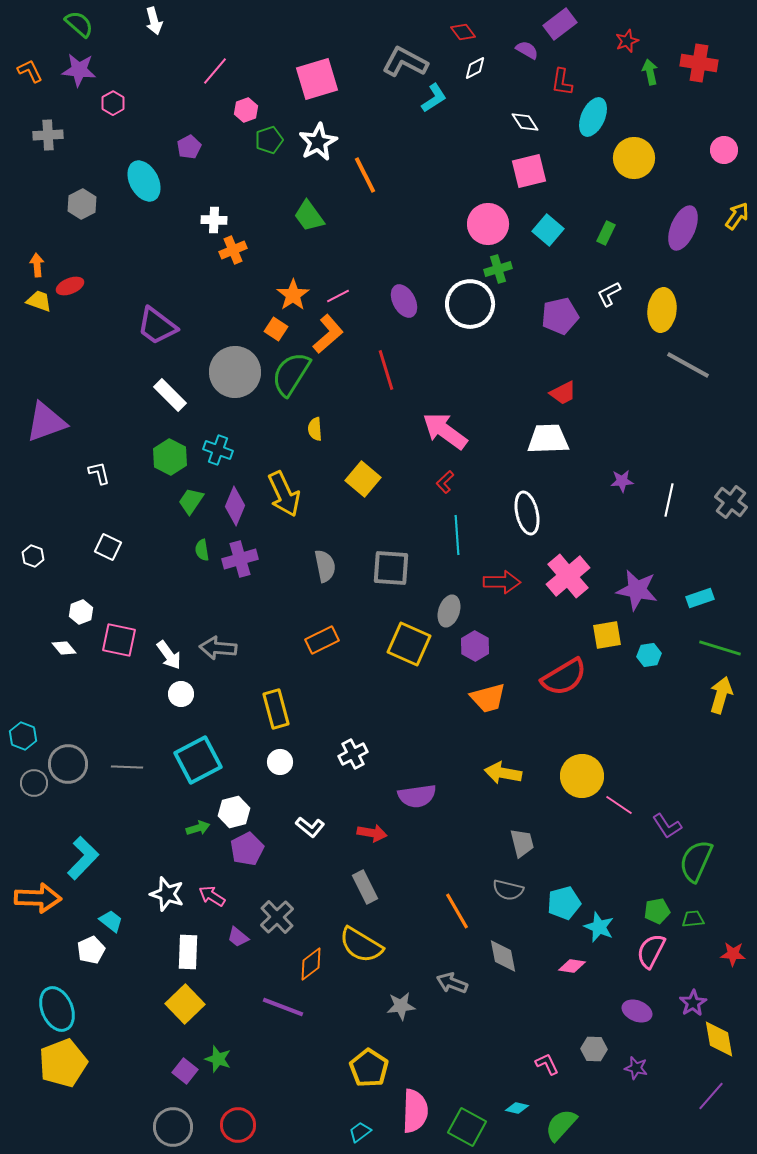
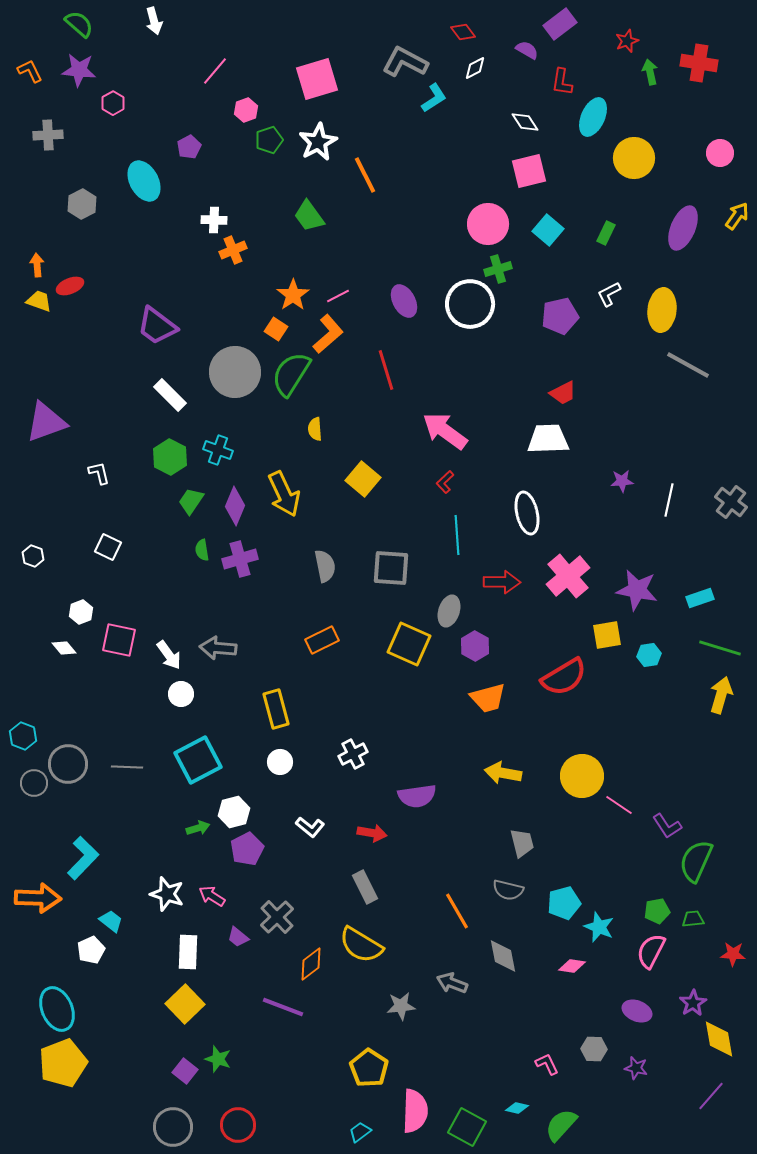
pink circle at (724, 150): moved 4 px left, 3 px down
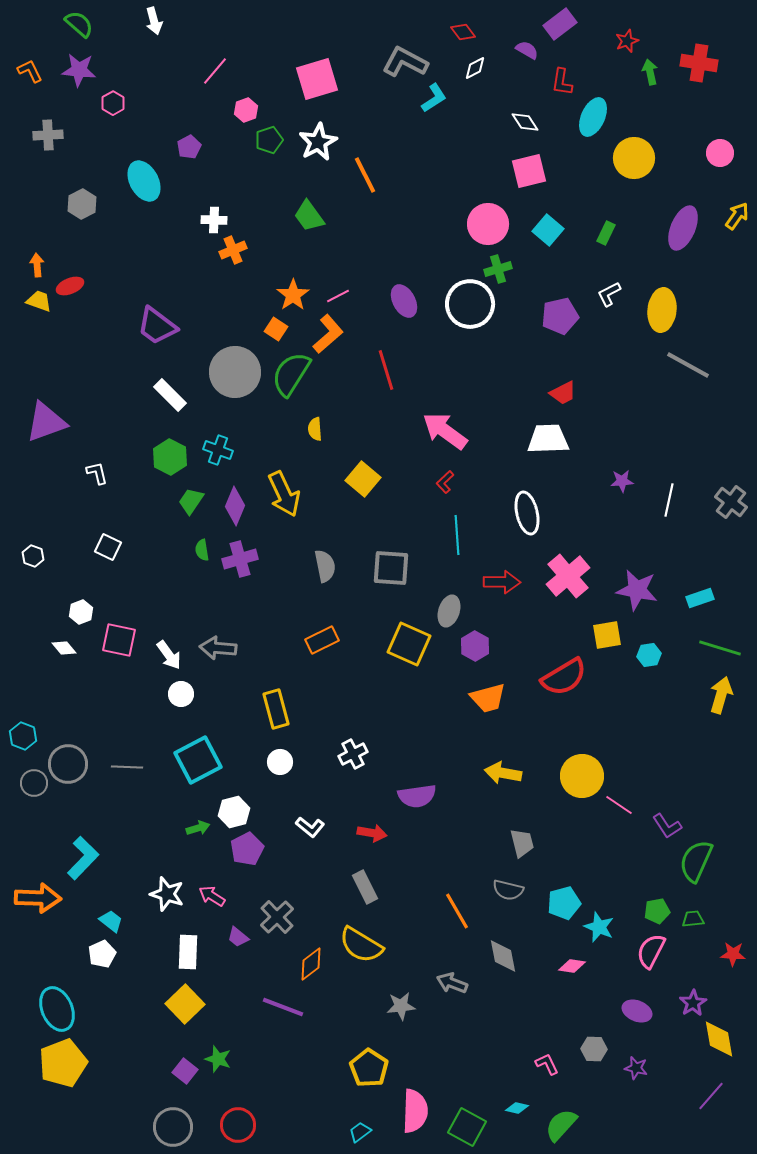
white L-shape at (99, 473): moved 2 px left
white pentagon at (91, 950): moved 11 px right, 4 px down
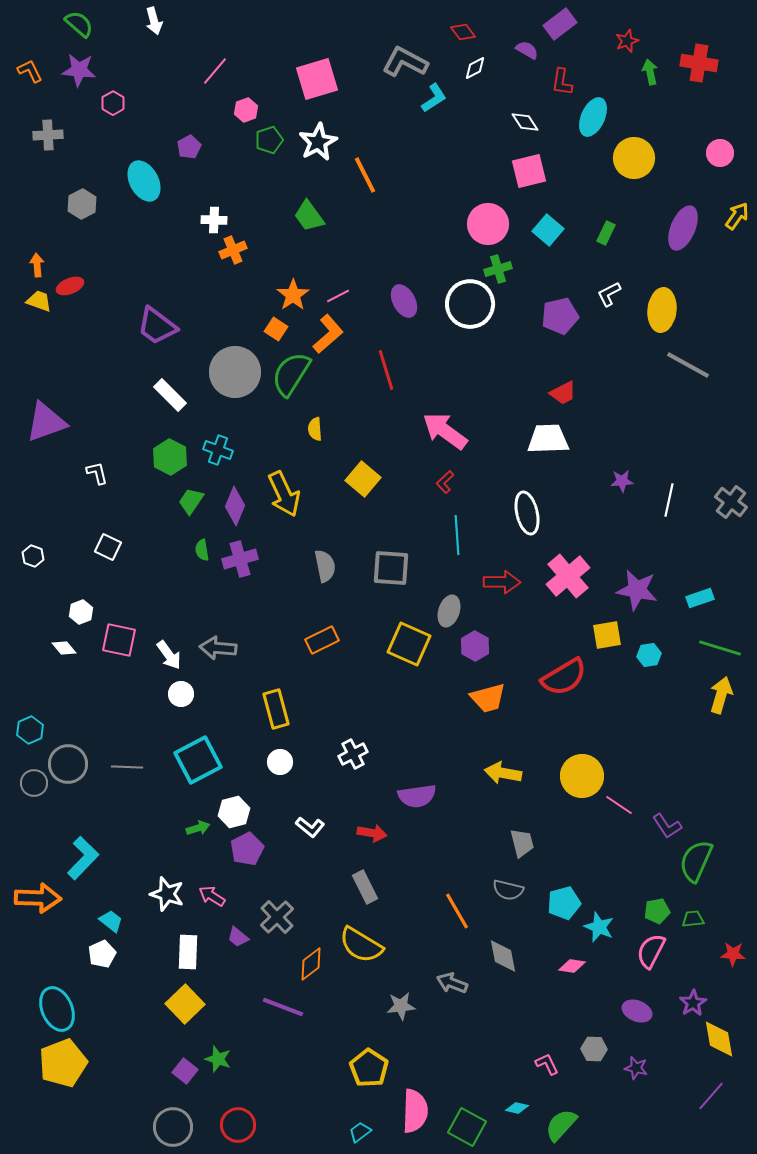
cyan hexagon at (23, 736): moved 7 px right, 6 px up; rotated 16 degrees clockwise
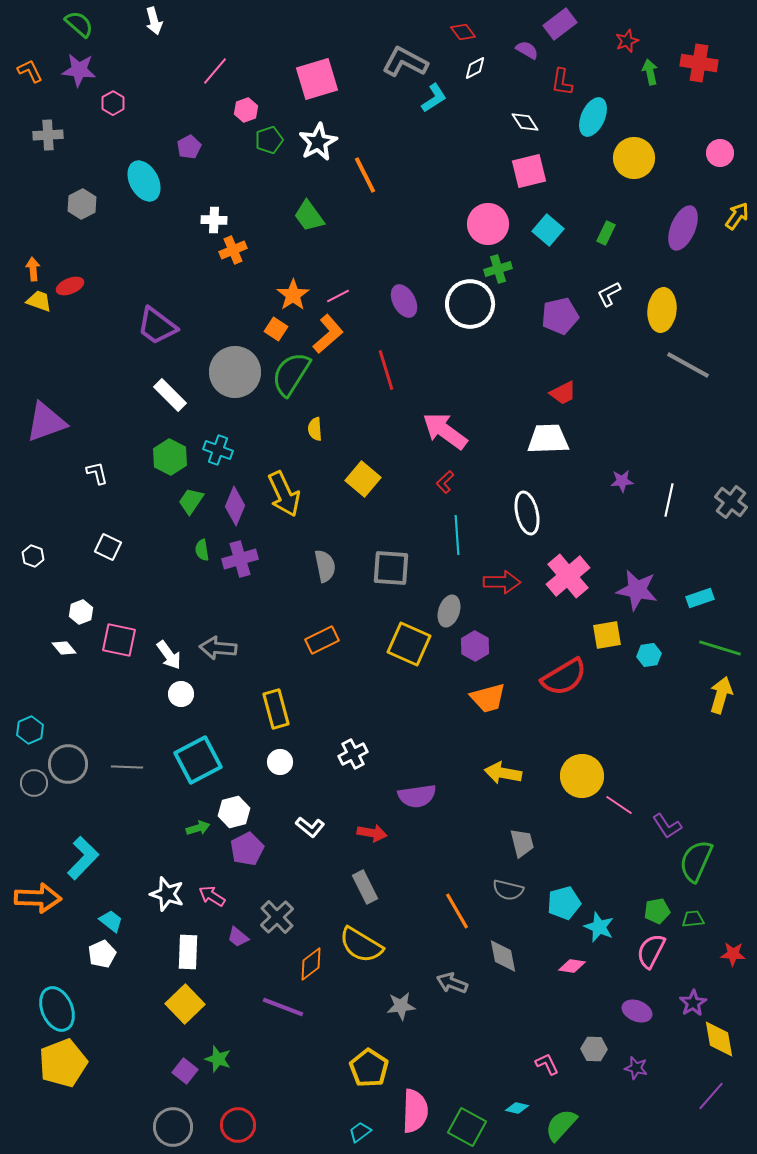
orange arrow at (37, 265): moved 4 px left, 4 px down
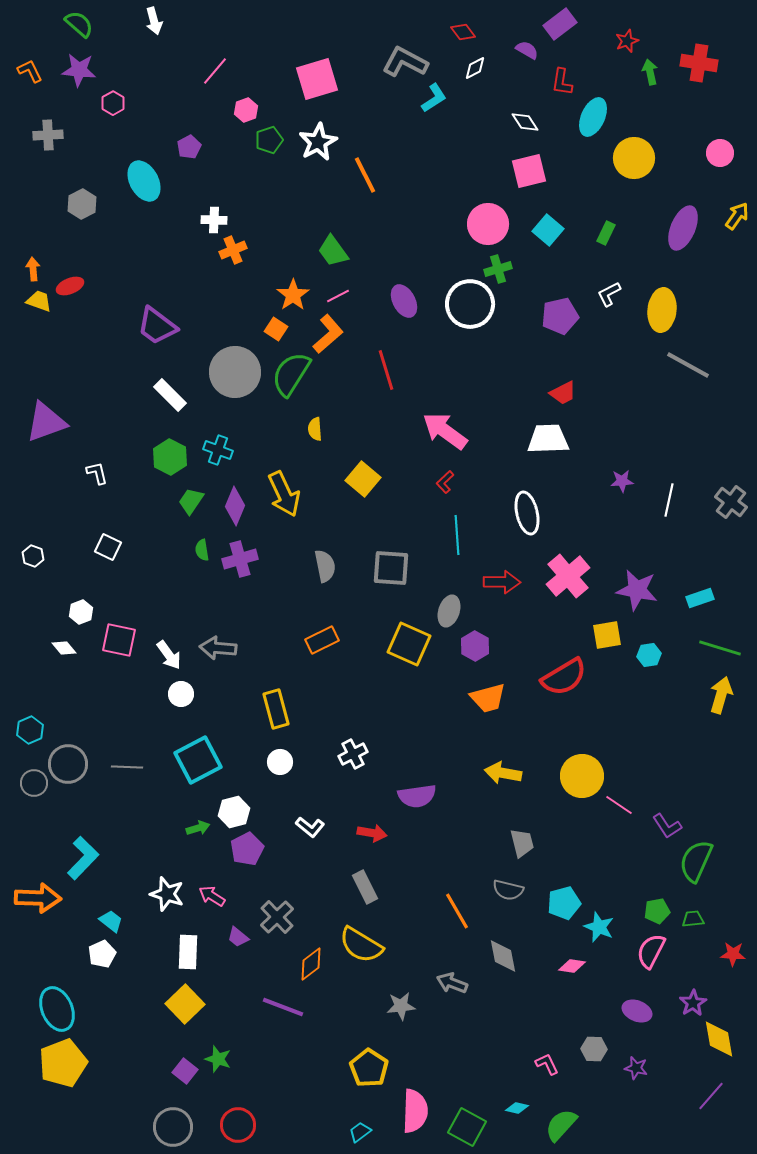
green trapezoid at (309, 216): moved 24 px right, 35 px down
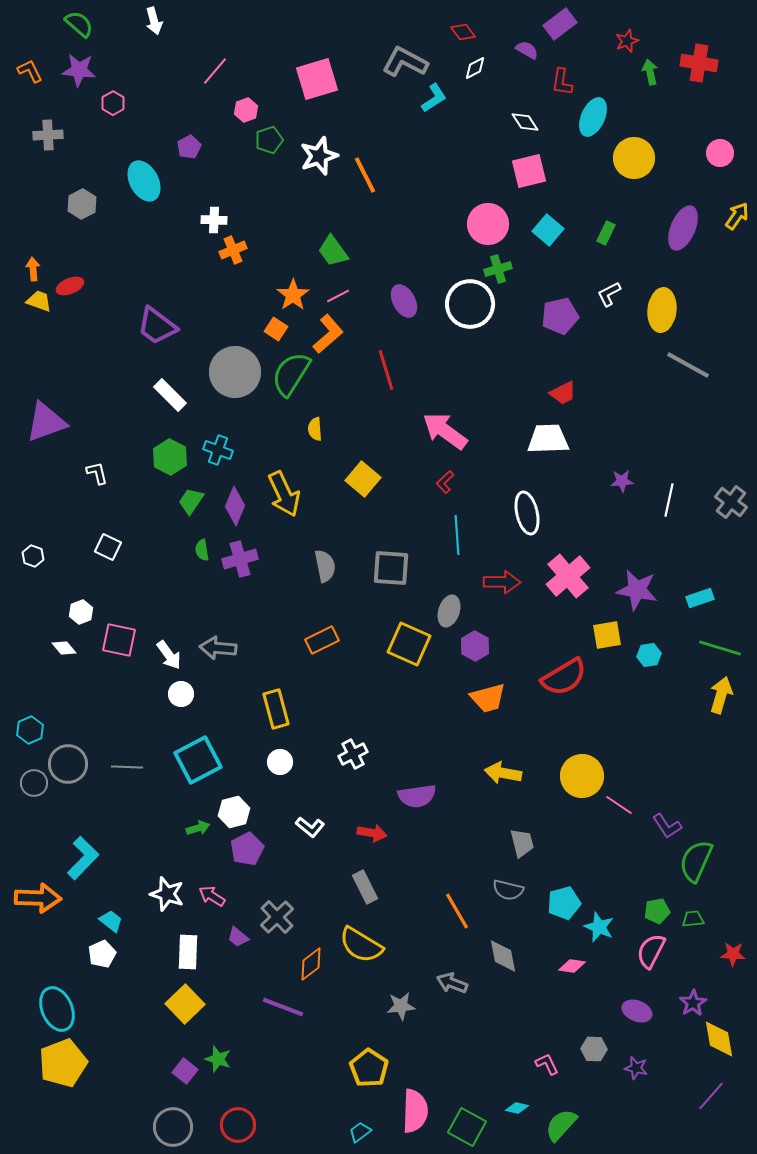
white star at (318, 142): moved 1 px right, 14 px down; rotated 9 degrees clockwise
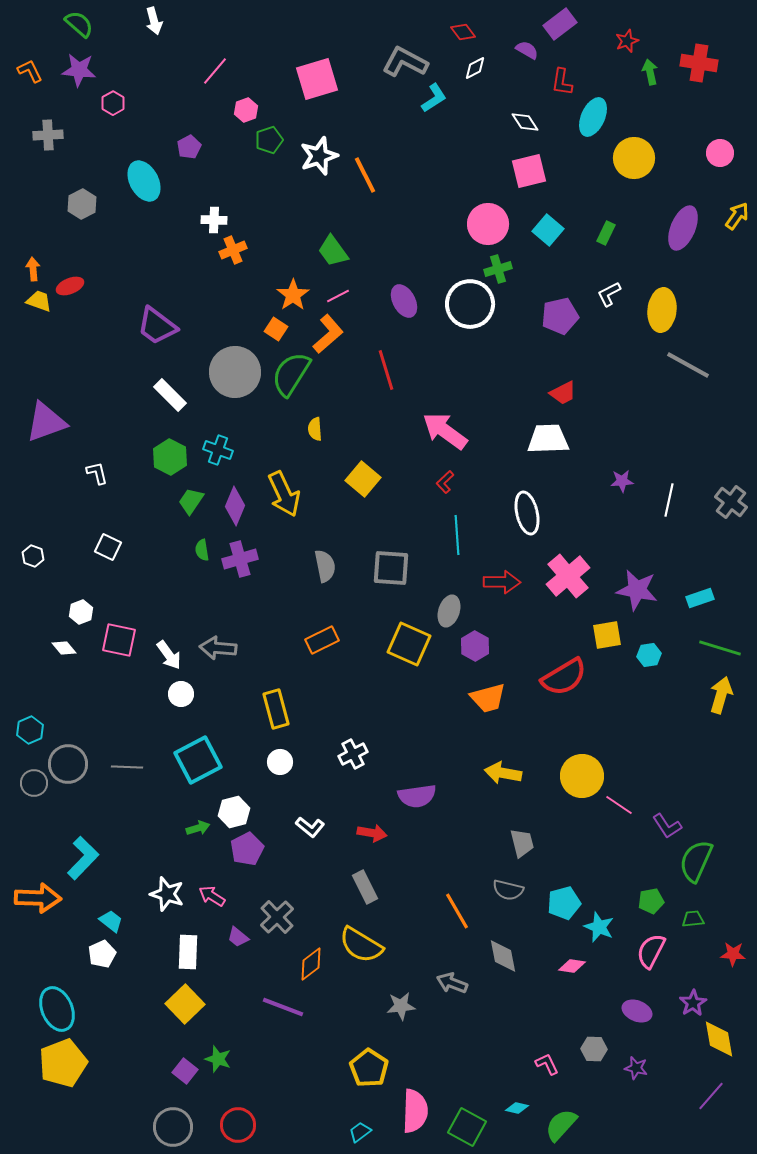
green pentagon at (657, 911): moved 6 px left, 10 px up
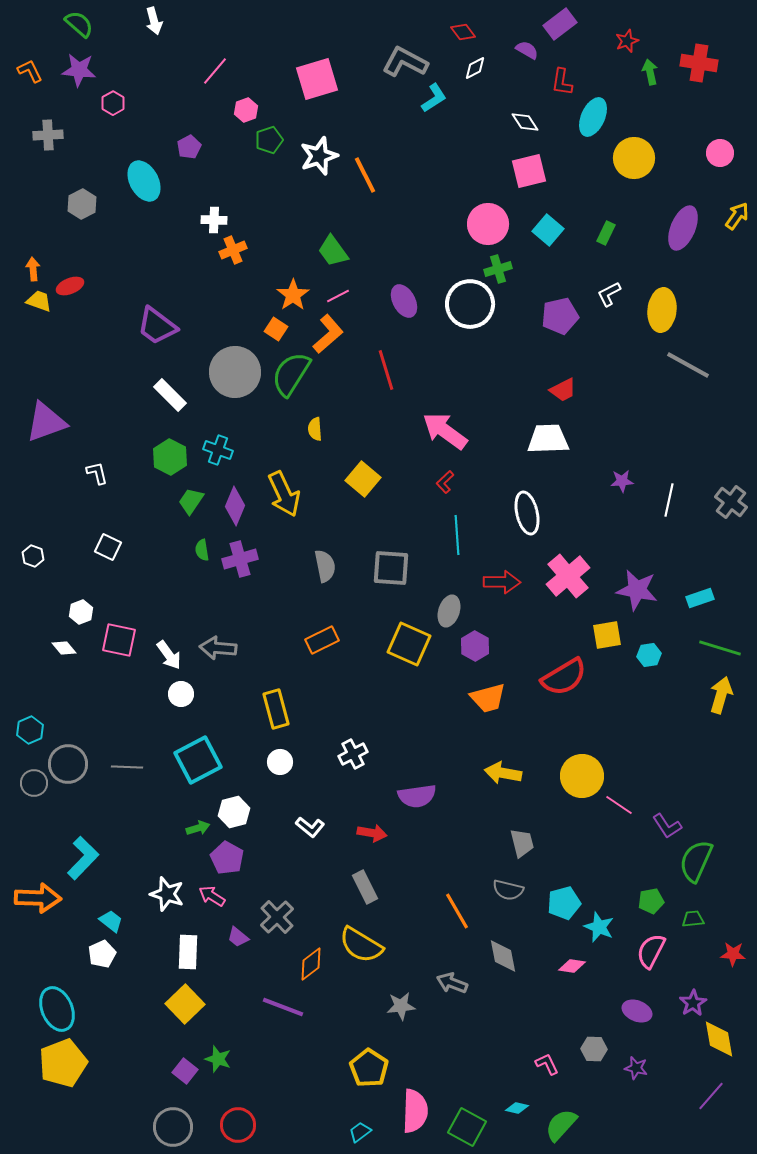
red trapezoid at (563, 393): moved 3 px up
purple pentagon at (247, 849): moved 20 px left, 9 px down; rotated 16 degrees counterclockwise
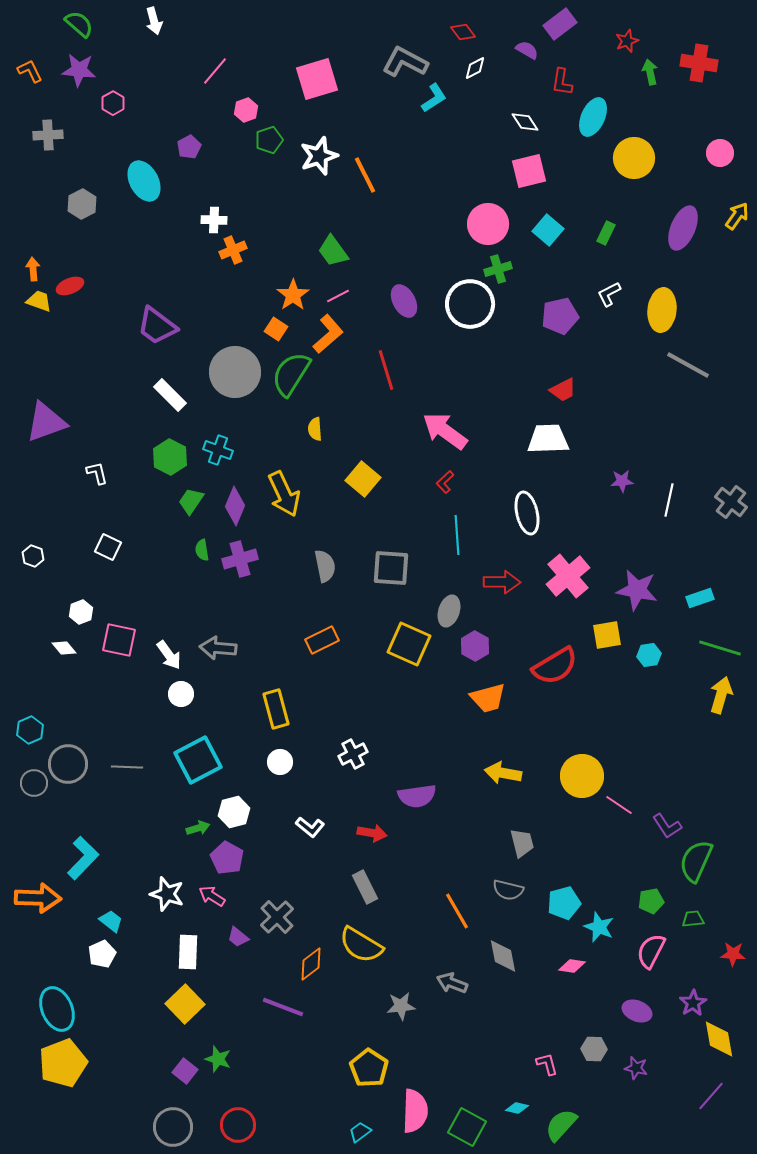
red semicircle at (564, 677): moved 9 px left, 11 px up
pink L-shape at (547, 1064): rotated 10 degrees clockwise
